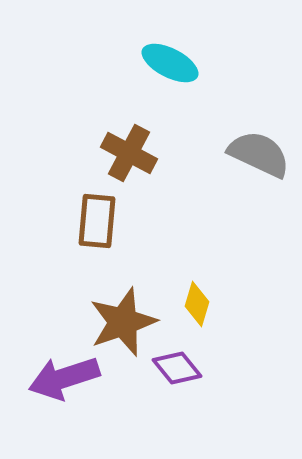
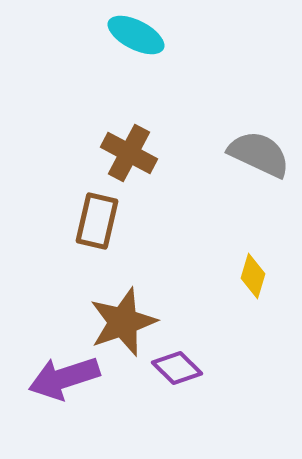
cyan ellipse: moved 34 px left, 28 px up
brown rectangle: rotated 8 degrees clockwise
yellow diamond: moved 56 px right, 28 px up
purple diamond: rotated 6 degrees counterclockwise
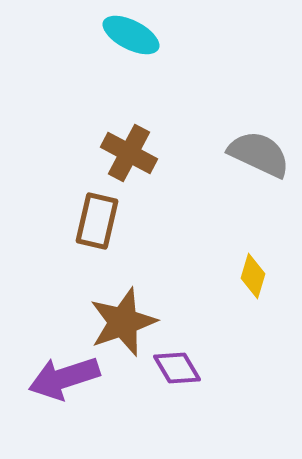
cyan ellipse: moved 5 px left
purple diamond: rotated 15 degrees clockwise
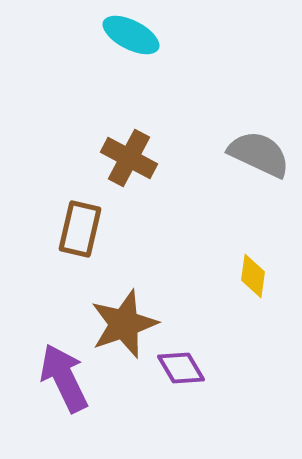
brown cross: moved 5 px down
brown rectangle: moved 17 px left, 8 px down
yellow diamond: rotated 9 degrees counterclockwise
brown star: moved 1 px right, 2 px down
purple diamond: moved 4 px right
purple arrow: rotated 82 degrees clockwise
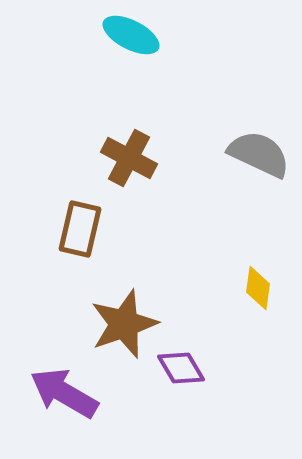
yellow diamond: moved 5 px right, 12 px down
purple arrow: moved 15 px down; rotated 34 degrees counterclockwise
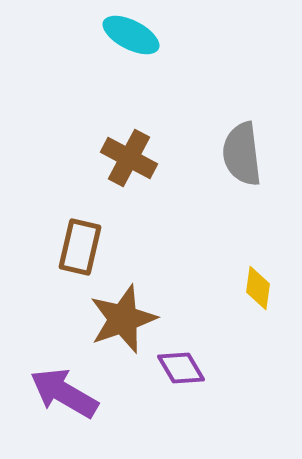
gray semicircle: moved 17 px left; rotated 122 degrees counterclockwise
brown rectangle: moved 18 px down
brown star: moved 1 px left, 5 px up
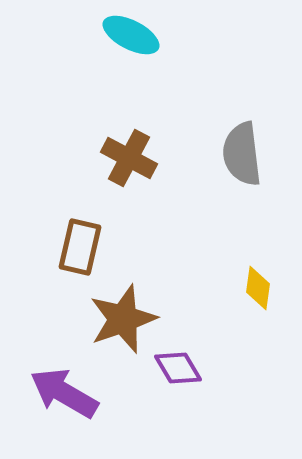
purple diamond: moved 3 px left
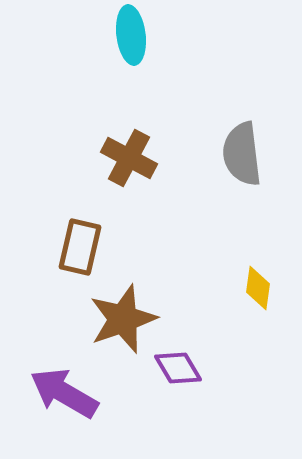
cyan ellipse: rotated 56 degrees clockwise
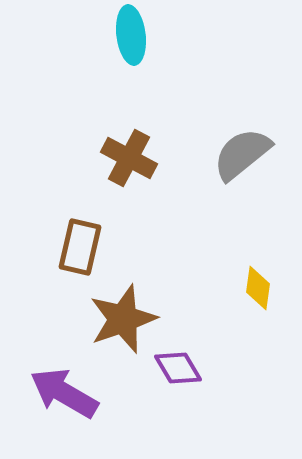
gray semicircle: rotated 58 degrees clockwise
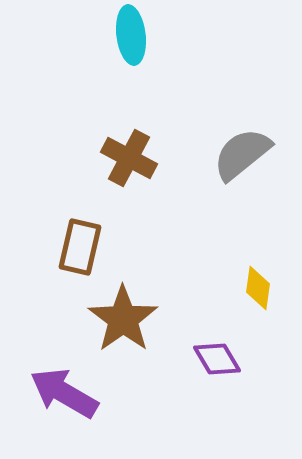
brown star: rotated 16 degrees counterclockwise
purple diamond: moved 39 px right, 9 px up
